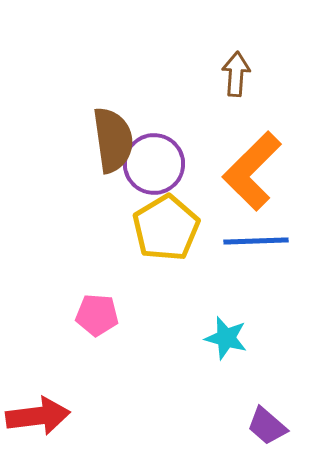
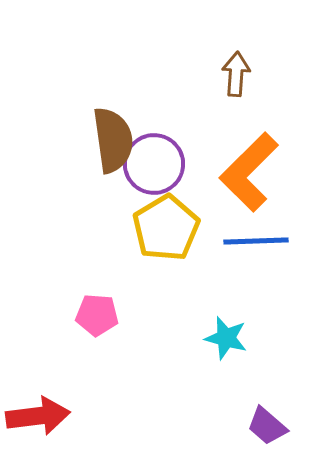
orange L-shape: moved 3 px left, 1 px down
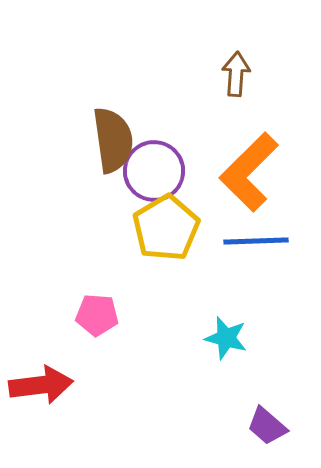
purple circle: moved 7 px down
red arrow: moved 3 px right, 31 px up
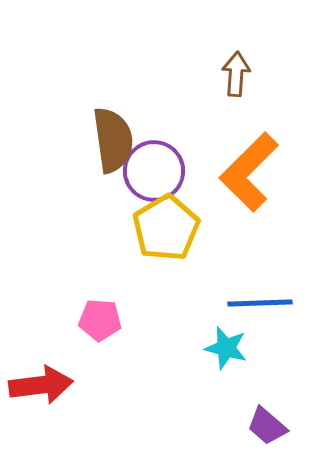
blue line: moved 4 px right, 62 px down
pink pentagon: moved 3 px right, 5 px down
cyan star: moved 10 px down
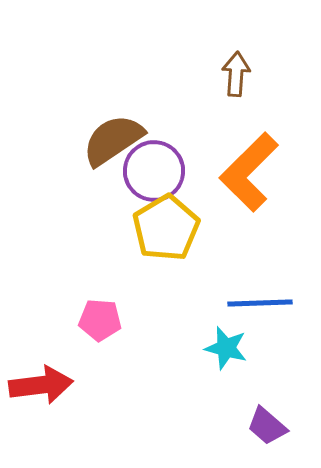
brown semicircle: rotated 116 degrees counterclockwise
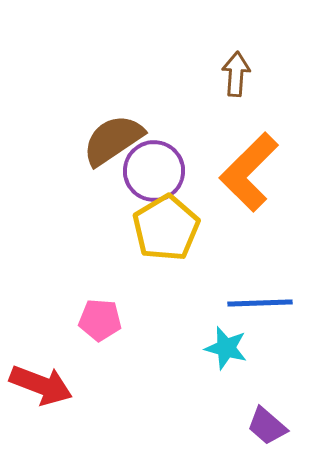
red arrow: rotated 28 degrees clockwise
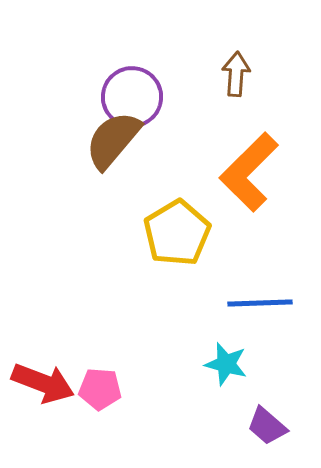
brown semicircle: rotated 16 degrees counterclockwise
purple circle: moved 22 px left, 74 px up
yellow pentagon: moved 11 px right, 5 px down
pink pentagon: moved 69 px down
cyan star: moved 16 px down
red arrow: moved 2 px right, 2 px up
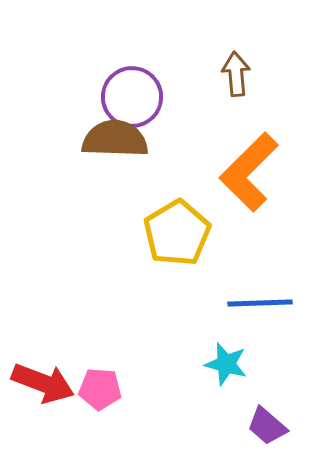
brown arrow: rotated 9 degrees counterclockwise
brown semicircle: moved 2 px right, 1 px up; rotated 52 degrees clockwise
